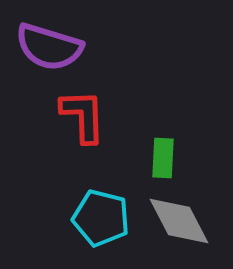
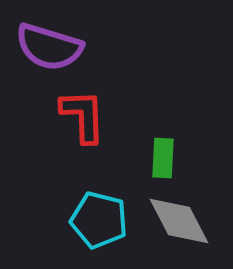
cyan pentagon: moved 2 px left, 2 px down
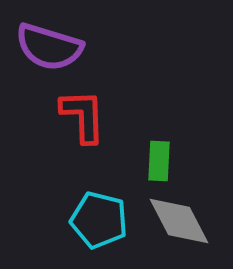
green rectangle: moved 4 px left, 3 px down
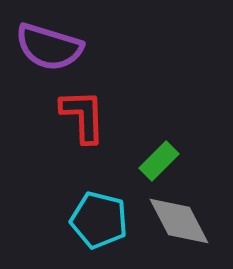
green rectangle: rotated 42 degrees clockwise
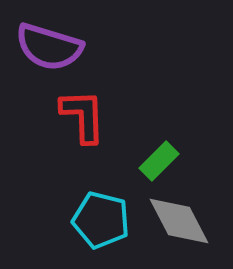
cyan pentagon: moved 2 px right
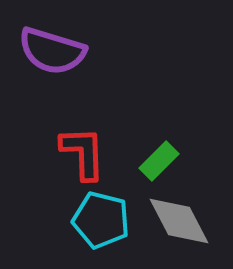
purple semicircle: moved 3 px right, 4 px down
red L-shape: moved 37 px down
